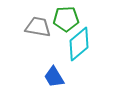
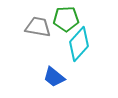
cyan diamond: rotated 8 degrees counterclockwise
blue trapezoid: rotated 20 degrees counterclockwise
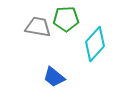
cyan diamond: moved 16 px right
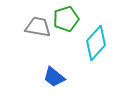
green pentagon: rotated 15 degrees counterclockwise
cyan diamond: moved 1 px right, 1 px up
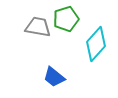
cyan diamond: moved 1 px down
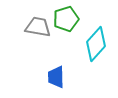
blue trapezoid: moved 2 px right; rotated 50 degrees clockwise
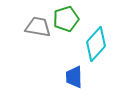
blue trapezoid: moved 18 px right
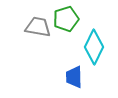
cyan diamond: moved 2 px left, 3 px down; rotated 16 degrees counterclockwise
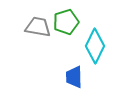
green pentagon: moved 3 px down
cyan diamond: moved 1 px right, 1 px up
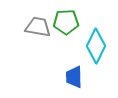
green pentagon: rotated 15 degrees clockwise
cyan diamond: moved 1 px right
